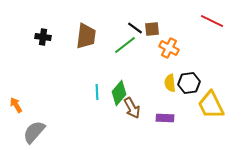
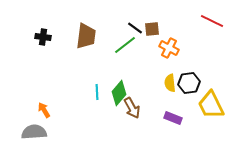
orange arrow: moved 28 px right, 5 px down
purple rectangle: moved 8 px right; rotated 18 degrees clockwise
gray semicircle: rotated 45 degrees clockwise
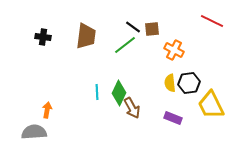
black line: moved 2 px left, 1 px up
orange cross: moved 5 px right, 2 px down
green diamond: rotated 15 degrees counterclockwise
orange arrow: moved 3 px right; rotated 42 degrees clockwise
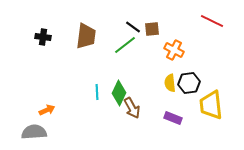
yellow trapezoid: rotated 20 degrees clockwise
orange arrow: rotated 56 degrees clockwise
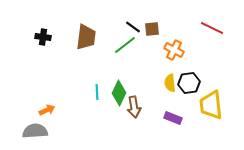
red line: moved 7 px down
brown trapezoid: moved 1 px down
brown arrow: moved 2 px right, 1 px up; rotated 20 degrees clockwise
gray semicircle: moved 1 px right, 1 px up
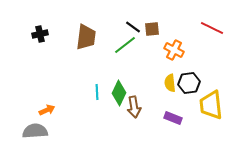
black cross: moved 3 px left, 3 px up; rotated 21 degrees counterclockwise
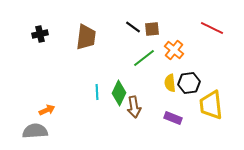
green line: moved 19 px right, 13 px down
orange cross: rotated 12 degrees clockwise
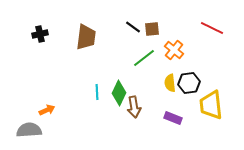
gray semicircle: moved 6 px left, 1 px up
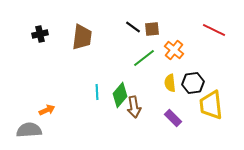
red line: moved 2 px right, 2 px down
brown trapezoid: moved 4 px left
black hexagon: moved 4 px right
green diamond: moved 1 px right, 2 px down; rotated 15 degrees clockwise
purple rectangle: rotated 24 degrees clockwise
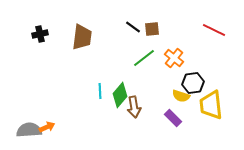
orange cross: moved 8 px down
yellow semicircle: moved 11 px right, 13 px down; rotated 66 degrees counterclockwise
cyan line: moved 3 px right, 1 px up
orange arrow: moved 17 px down
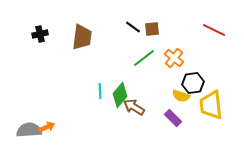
brown arrow: rotated 130 degrees clockwise
